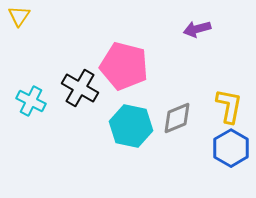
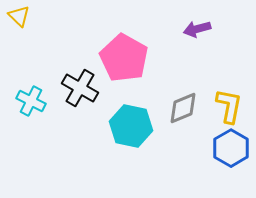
yellow triangle: rotated 20 degrees counterclockwise
pink pentagon: moved 8 px up; rotated 15 degrees clockwise
gray diamond: moved 6 px right, 10 px up
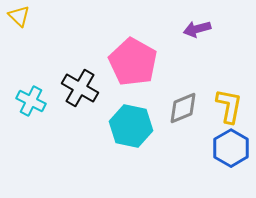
pink pentagon: moved 9 px right, 4 px down
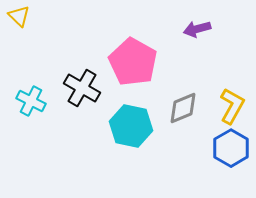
black cross: moved 2 px right
yellow L-shape: moved 3 px right; rotated 18 degrees clockwise
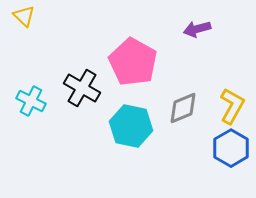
yellow triangle: moved 5 px right
